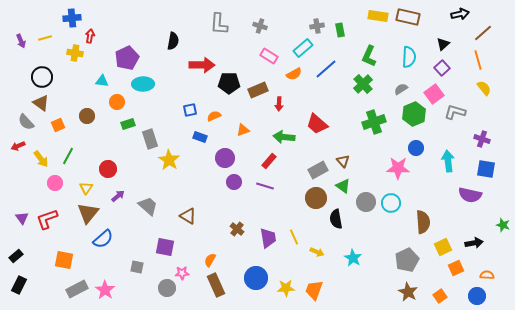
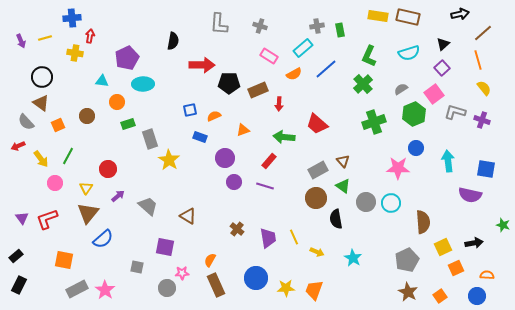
cyan semicircle at (409, 57): moved 4 px up; rotated 70 degrees clockwise
purple cross at (482, 139): moved 19 px up
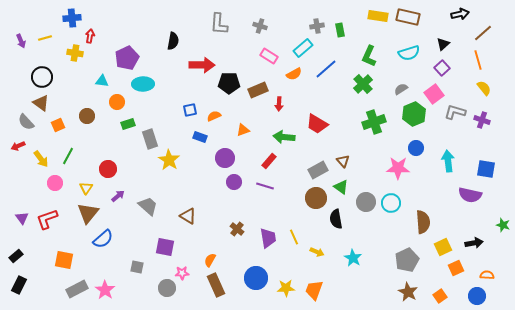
red trapezoid at (317, 124): rotated 10 degrees counterclockwise
green triangle at (343, 186): moved 2 px left, 1 px down
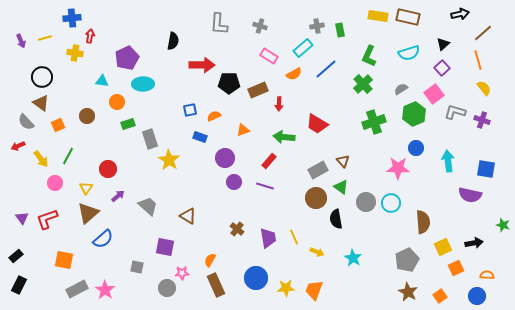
brown triangle at (88, 213): rotated 10 degrees clockwise
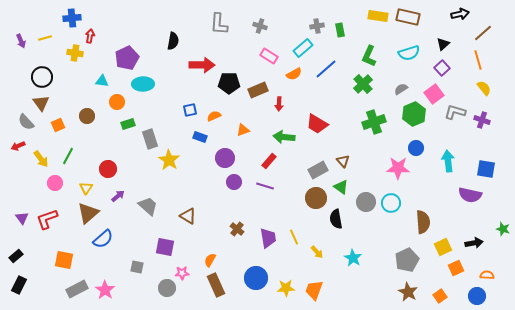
brown triangle at (41, 103): rotated 18 degrees clockwise
green star at (503, 225): moved 4 px down
yellow arrow at (317, 252): rotated 24 degrees clockwise
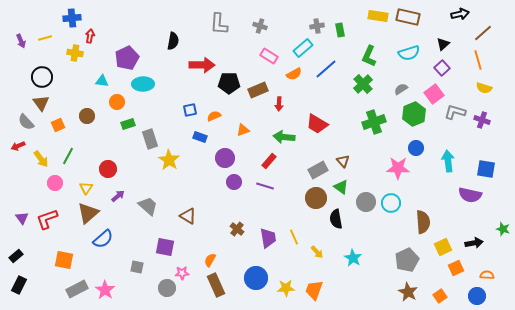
yellow semicircle at (484, 88): rotated 147 degrees clockwise
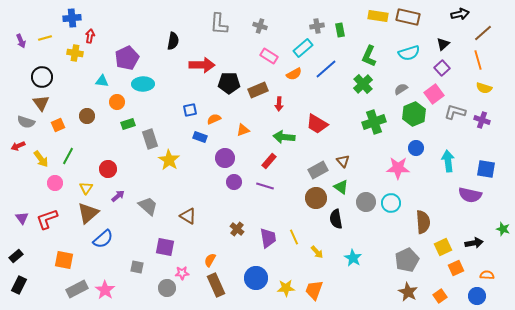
orange semicircle at (214, 116): moved 3 px down
gray semicircle at (26, 122): rotated 30 degrees counterclockwise
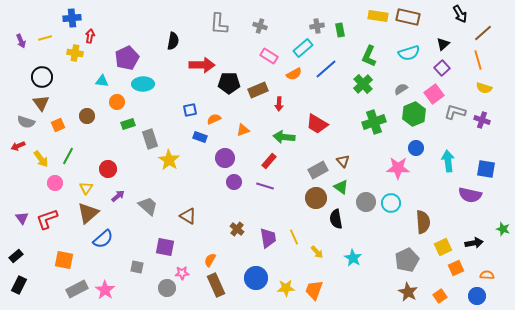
black arrow at (460, 14): rotated 72 degrees clockwise
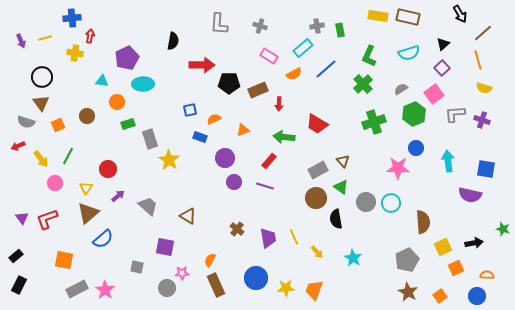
gray L-shape at (455, 112): moved 2 px down; rotated 20 degrees counterclockwise
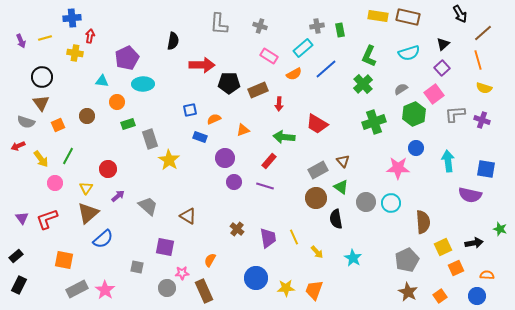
green star at (503, 229): moved 3 px left
brown rectangle at (216, 285): moved 12 px left, 6 px down
